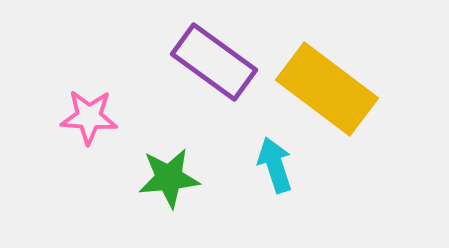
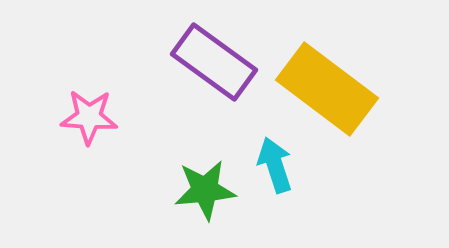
green star: moved 36 px right, 12 px down
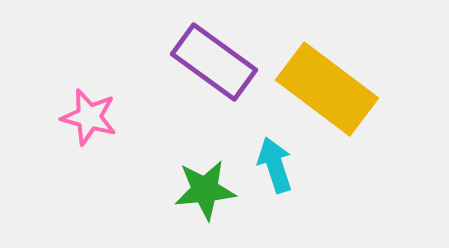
pink star: rotated 12 degrees clockwise
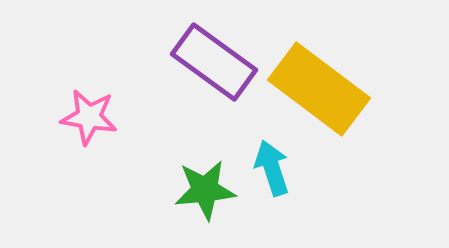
yellow rectangle: moved 8 px left
pink star: rotated 6 degrees counterclockwise
cyan arrow: moved 3 px left, 3 px down
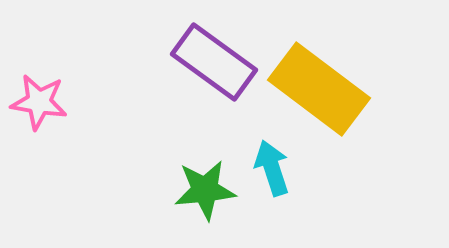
pink star: moved 50 px left, 15 px up
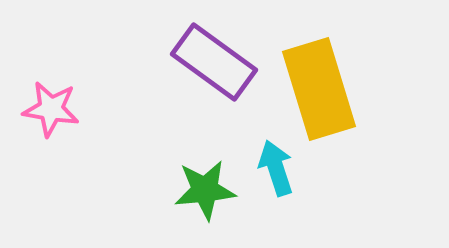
yellow rectangle: rotated 36 degrees clockwise
pink star: moved 12 px right, 7 px down
cyan arrow: moved 4 px right
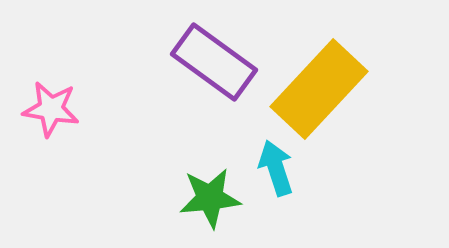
yellow rectangle: rotated 60 degrees clockwise
green star: moved 5 px right, 8 px down
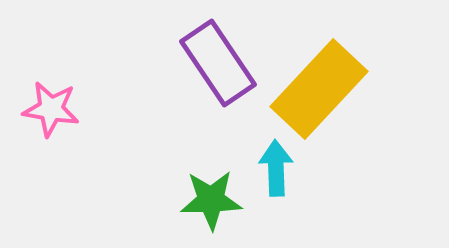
purple rectangle: moved 4 px right, 1 px down; rotated 20 degrees clockwise
cyan arrow: rotated 16 degrees clockwise
green star: moved 1 px right, 2 px down; rotated 4 degrees clockwise
